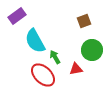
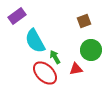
green circle: moved 1 px left
red ellipse: moved 2 px right, 2 px up
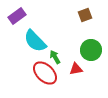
brown square: moved 1 px right, 6 px up
cyan semicircle: rotated 15 degrees counterclockwise
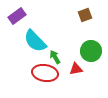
green circle: moved 1 px down
red ellipse: rotated 35 degrees counterclockwise
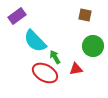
brown square: rotated 32 degrees clockwise
green circle: moved 2 px right, 5 px up
red ellipse: rotated 20 degrees clockwise
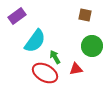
cyan semicircle: rotated 100 degrees counterclockwise
green circle: moved 1 px left
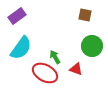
cyan semicircle: moved 14 px left, 7 px down
red triangle: rotated 32 degrees clockwise
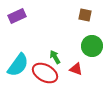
purple rectangle: rotated 12 degrees clockwise
cyan semicircle: moved 3 px left, 17 px down
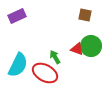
green circle: moved 1 px left
cyan semicircle: rotated 10 degrees counterclockwise
red triangle: moved 1 px right, 20 px up
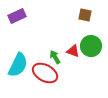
red triangle: moved 4 px left, 2 px down
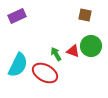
green arrow: moved 1 px right, 3 px up
